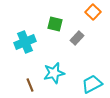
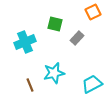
orange square: rotated 21 degrees clockwise
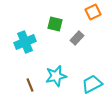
cyan star: moved 2 px right, 3 px down
